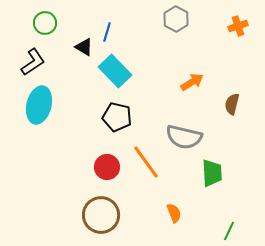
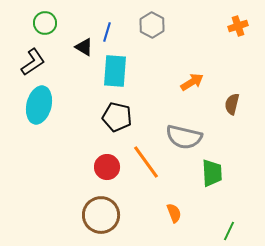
gray hexagon: moved 24 px left, 6 px down
cyan rectangle: rotated 48 degrees clockwise
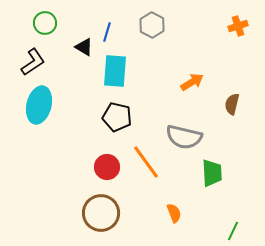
brown circle: moved 2 px up
green line: moved 4 px right
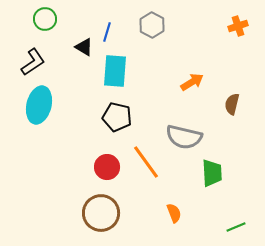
green circle: moved 4 px up
green line: moved 3 px right, 4 px up; rotated 42 degrees clockwise
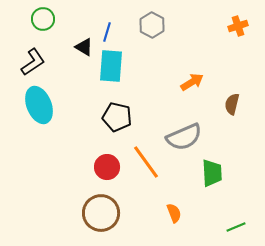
green circle: moved 2 px left
cyan rectangle: moved 4 px left, 5 px up
cyan ellipse: rotated 36 degrees counterclockwise
gray semicircle: rotated 36 degrees counterclockwise
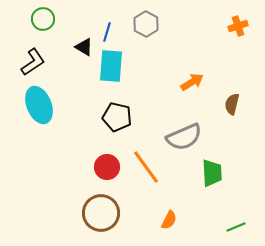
gray hexagon: moved 6 px left, 1 px up
orange line: moved 5 px down
orange semicircle: moved 5 px left, 7 px down; rotated 48 degrees clockwise
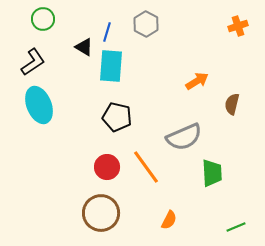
orange arrow: moved 5 px right, 1 px up
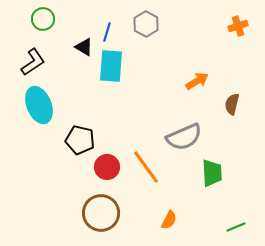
black pentagon: moved 37 px left, 23 px down
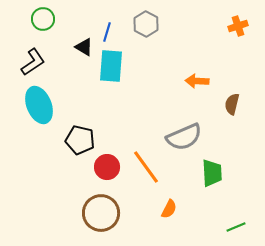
orange arrow: rotated 145 degrees counterclockwise
orange semicircle: moved 11 px up
